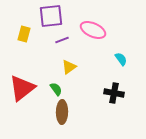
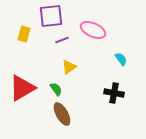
red triangle: rotated 8 degrees clockwise
brown ellipse: moved 2 px down; rotated 30 degrees counterclockwise
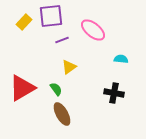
pink ellipse: rotated 15 degrees clockwise
yellow rectangle: moved 12 px up; rotated 28 degrees clockwise
cyan semicircle: rotated 48 degrees counterclockwise
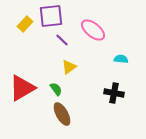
yellow rectangle: moved 1 px right, 2 px down
purple line: rotated 64 degrees clockwise
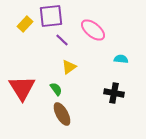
red triangle: rotated 32 degrees counterclockwise
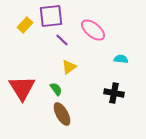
yellow rectangle: moved 1 px down
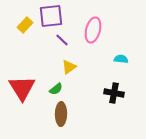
pink ellipse: rotated 65 degrees clockwise
green semicircle: rotated 88 degrees clockwise
brown ellipse: moved 1 px left; rotated 30 degrees clockwise
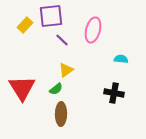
yellow triangle: moved 3 px left, 3 px down
